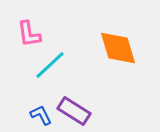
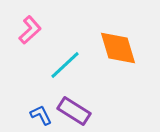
pink L-shape: moved 1 px right, 4 px up; rotated 124 degrees counterclockwise
cyan line: moved 15 px right
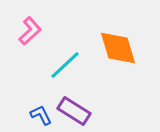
pink L-shape: moved 1 px down
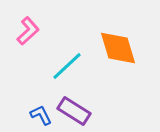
pink L-shape: moved 2 px left
cyan line: moved 2 px right, 1 px down
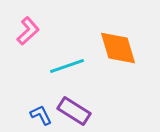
cyan line: rotated 24 degrees clockwise
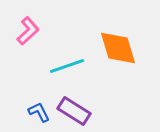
blue L-shape: moved 2 px left, 3 px up
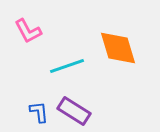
pink L-shape: rotated 104 degrees clockwise
blue L-shape: rotated 20 degrees clockwise
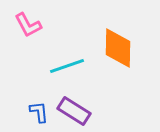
pink L-shape: moved 6 px up
orange diamond: rotated 18 degrees clockwise
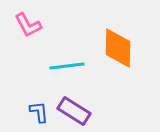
cyan line: rotated 12 degrees clockwise
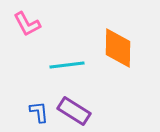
pink L-shape: moved 1 px left, 1 px up
cyan line: moved 1 px up
